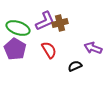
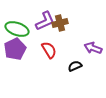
green ellipse: moved 1 px left, 1 px down
purple pentagon: rotated 15 degrees clockwise
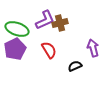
purple L-shape: moved 1 px up
purple arrow: rotated 54 degrees clockwise
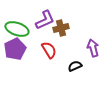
brown cross: moved 1 px right, 5 px down
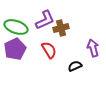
green ellipse: moved 1 px left, 2 px up
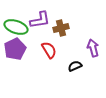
purple L-shape: moved 5 px left; rotated 15 degrees clockwise
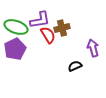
brown cross: moved 1 px right
red semicircle: moved 1 px left, 15 px up
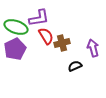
purple L-shape: moved 1 px left, 2 px up
brown cross: moved 15 px down
red semicircle: moved 2 px left, 1 px down
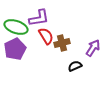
purple arrow: rotated 48 degrees clockwise
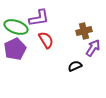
red semicircle: moved 4 px down
brown cross: moved 22 px right, 12 px up
